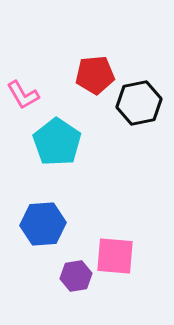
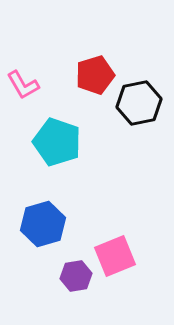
red pentagon: rotated 12 degrees counterclockwise
pink L-shape: moved 10 px up
cyan pentagon: rotated 15 degrees counterclockwise
blue hexagon: rotated 12 degrees counterclockwise
pink square: rotated 27 degrees counterclockwise
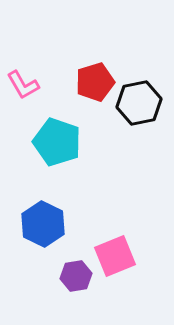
red pentagon: moved 7 px down
blue hexagon: rotated 18 degrees counterclockwise
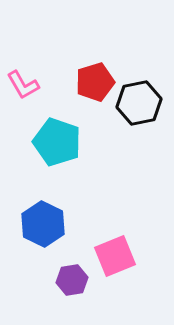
purple hexagon: moved 4 px left, 4 px down
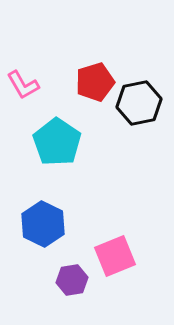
cyan pentagon: rotated 15 degrees clockwise
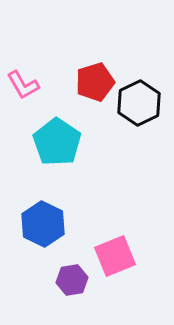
black hexagon: rotated 15 degrees counterclockwise
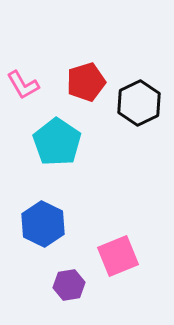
red pentagon: moved 9 px left
pink square: moved 3 px right
purple hexagon: moved 3 px left, 5 px down
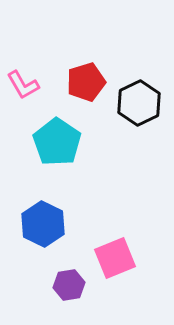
pink square: moved 3 px left, 2 px down
